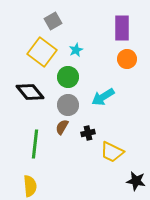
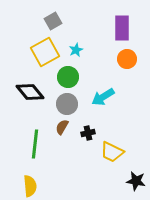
yellow square: moved 3 px right; rotated 24 degrees clockwise
gray circle: moved 1 px left, 1 px up
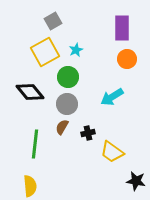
cyan arrow: moved 9 px right
yellow trapezoid: rotated 10 degrees clockwise
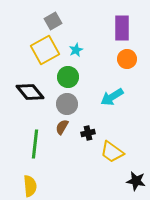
yellow square: moved 2 px up
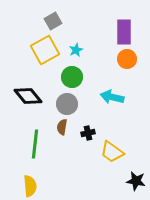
purple rectangle: moved 2 px right, 4 px down
green circle: moved 4 px right
black diamond: moved 2 px left, 4 px down
cyan arrow: rotated 45 degrees clockwise
brown semicircle: rotated 21 degrees counterclockwise
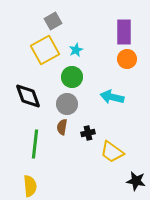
black diamond: rotated 20 degrees clockwise
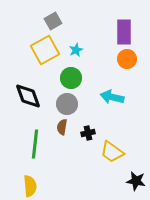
green circle: moved 1 px left, 1 px down
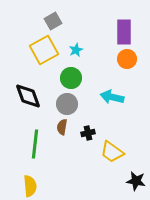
yellow square: moved 1 px left
